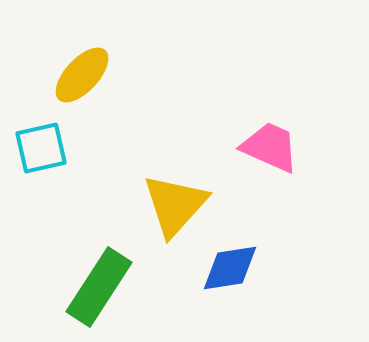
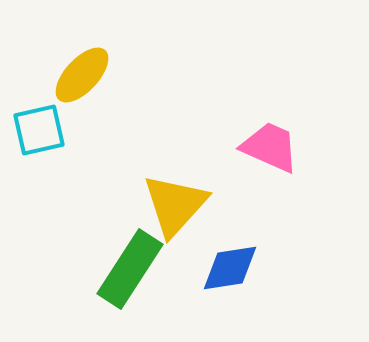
cyan square: moved 2 px left, 18 px up
green rectangle: moved 31 px right, 18 px up
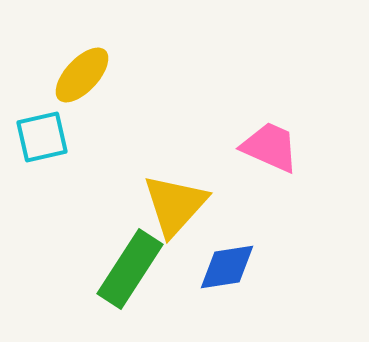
cyan square: moved 3 px right, 7 px down
blue diamond: moved 3 px left, 1 px up
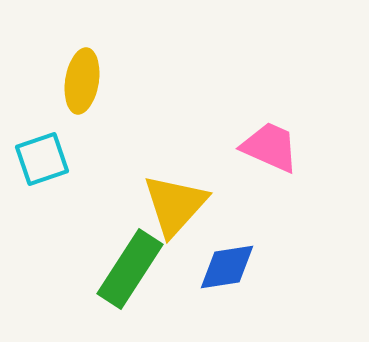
yellow ellipse: moved 6 px down; rotated 34 degrees counterclockwise
cyan square: moved 22 px down; rotated 6 degrees counterclockwise
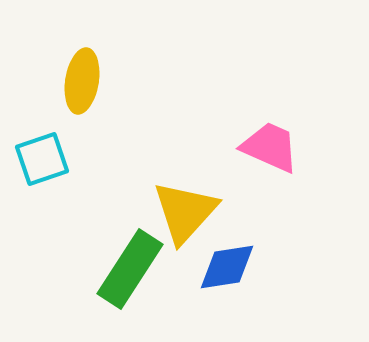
yellow triangle: moved 10 px right, 7 px down
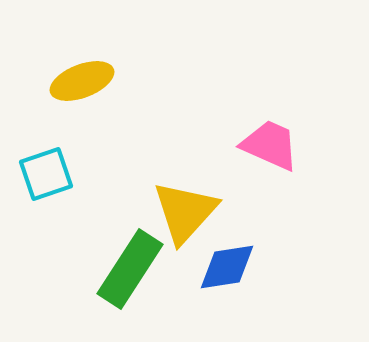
yellow ellipse: rotated 60 degrees clockwise
pink trapezoid: moved 2 px up
cyan square: moved 4 px right, 15 px down
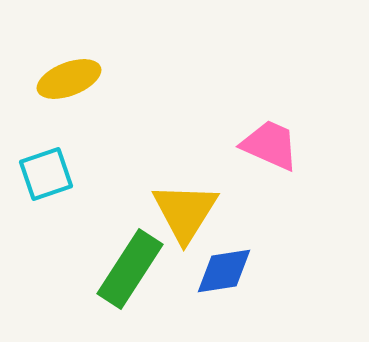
yellow ellipse: moved 13 px left, 2 px up
yellow triangle: rotated 10 degrees counterclockwise
blue diamond: moved 3 px left, 4 px down
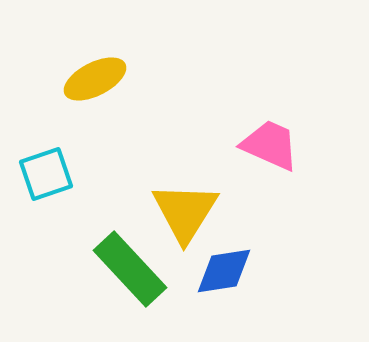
yellow ellipse: moved 26 px right; rotated 6 degrees counterclockwise
green rectangle: rotated 76 degrees counterclockwise
